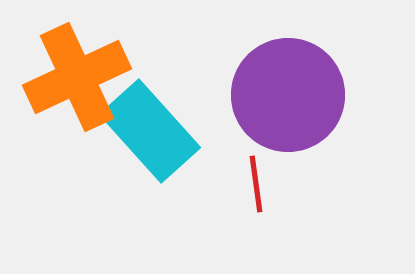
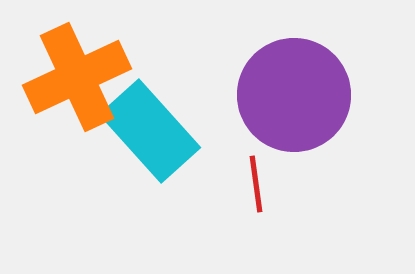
purple circle: moved 6 px right
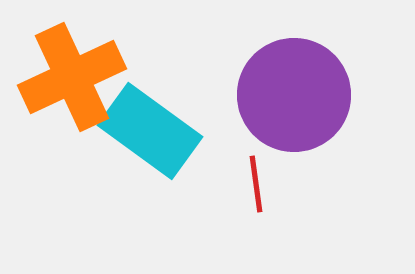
orange cross: moved 5 px left
cyan rectangle: rotated 12 degrees counterclockwise
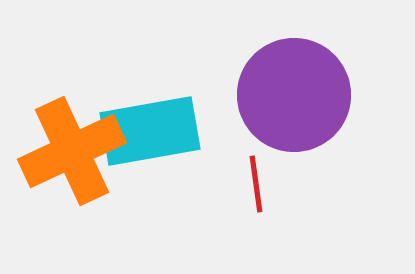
orange cross: moved 74 px down
cyan rectangle: rotated 46 degrees counterclockwise
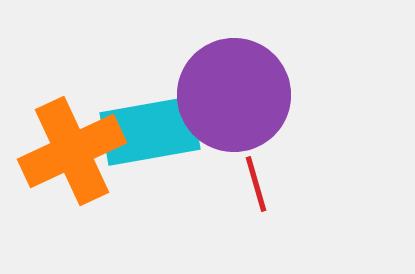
purple circle: moved 60 px left
red line: rotated 8 degrees counterclockwise
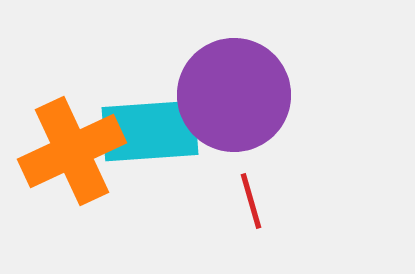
cyan rectangle: rotated 6 degrees clockwise
red line: moved 5 px left, 17 px down
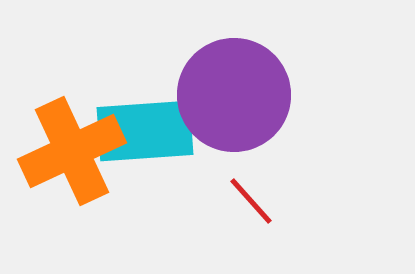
cyan rectangle: moved 5 px left
red line: rotated 26 degrees counterclockwise
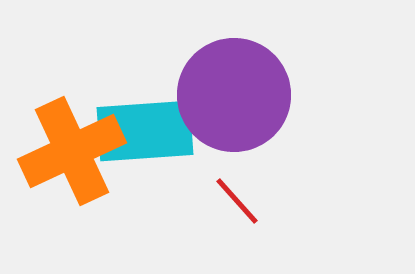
red line: moved 14 px left
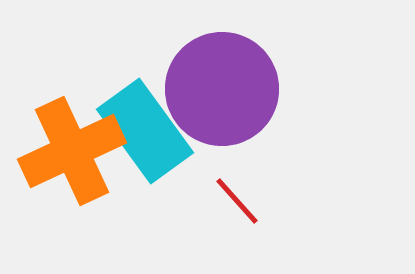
purple circle: moved 12 px left, 6 px up
cyan rectangle: rotated 58 degrees clockwise
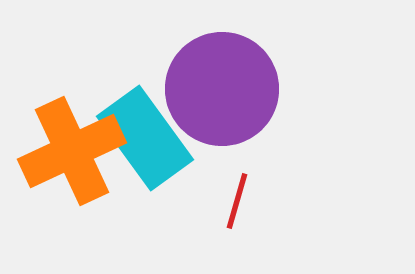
cyan rectangle: moved 7 px down
red line: rotated 58 degrees clockwise
